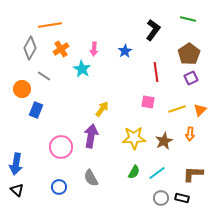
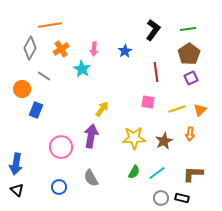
green line: moved 10 px down; rotated 21 degrees counterclockwise
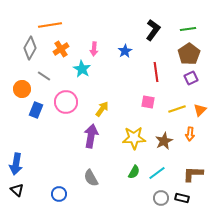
pink circle: moved 5 px right, 45 px up
blue circle: moved 7 px down
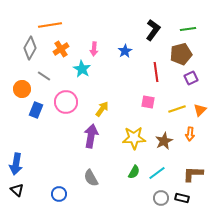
brown pentagon: moved 8 px left; rotated 20 degrees clockwise
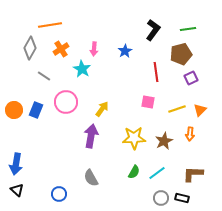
orange circle: moved 8 px left, 21 px down
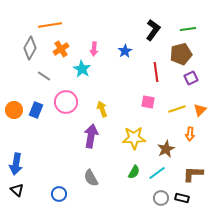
yellow arrow: rotated 56 degrees counterclockwise
brown star: moved 2 px right, 8 px down
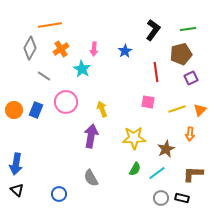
green semicircle: moved 1 px right, 3 px up
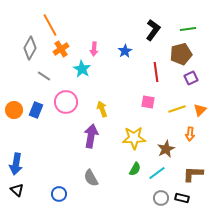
orange line: rotated 70 degrees clockwise
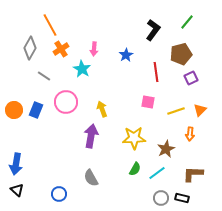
green line: moved 1 px left, 7 px up; rotated 42 degrees counterclockwise
blue star: moved 1 px right, 4 px down
yellow line: moved 1 px left, 2 px down
